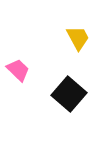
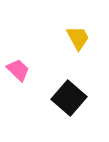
black square: moved 4 px down
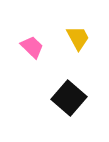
pink trapezoid: moved 14 px right, 23 px up
